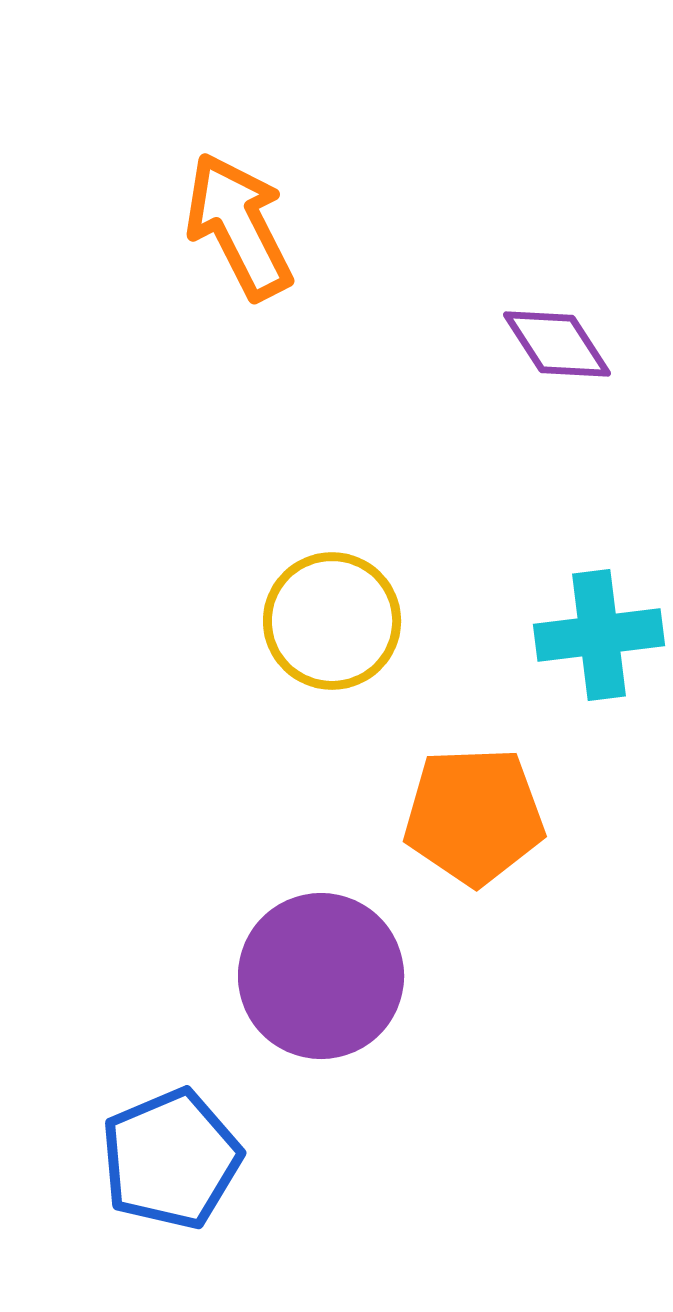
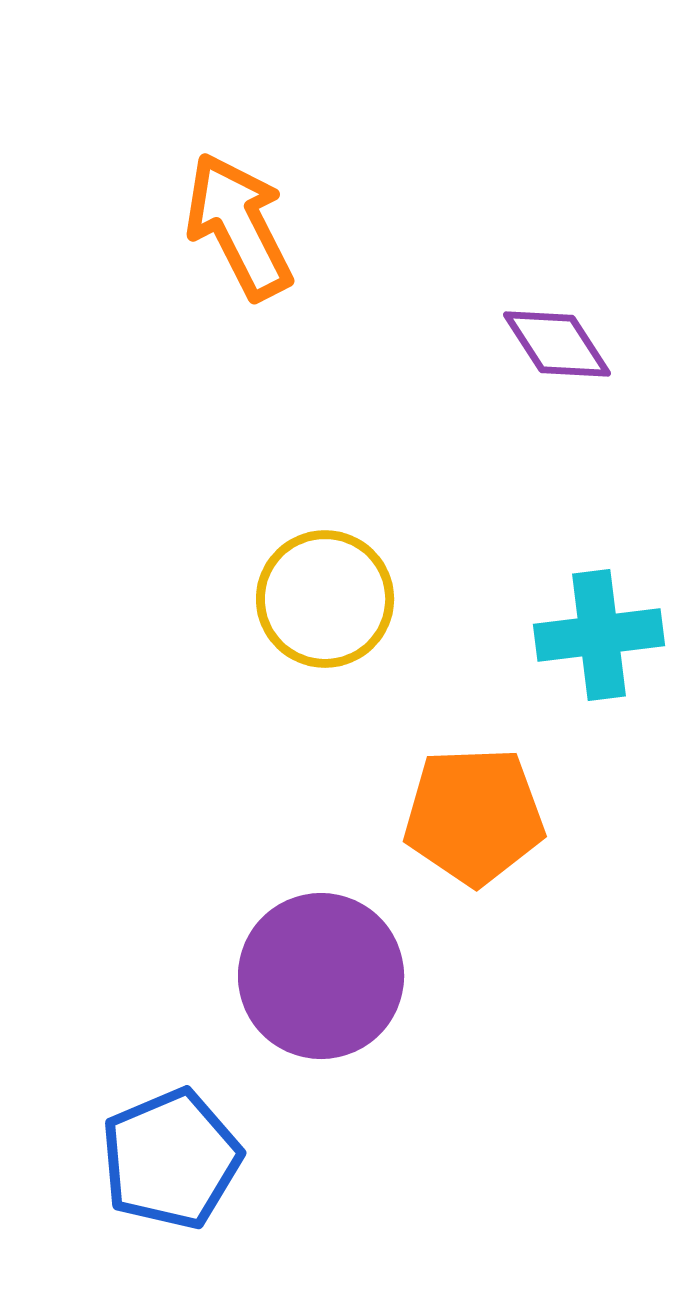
yellow circle: moved 7 px left, 22 px up
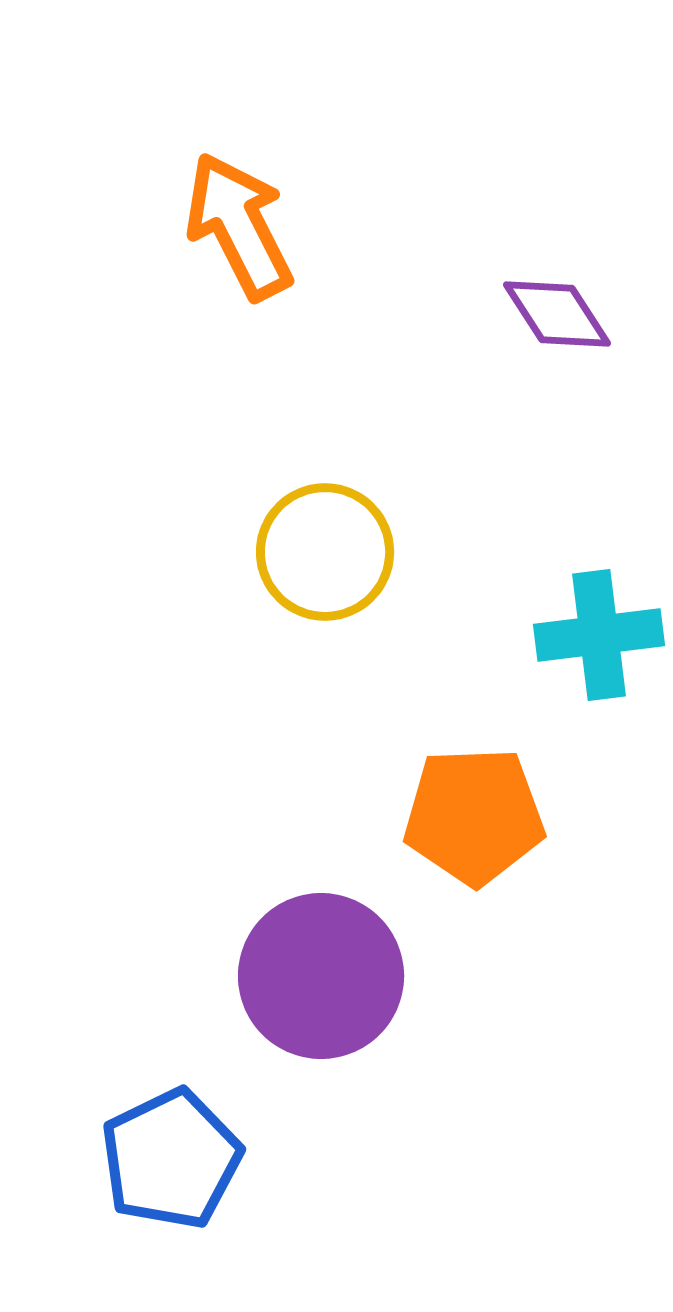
purple diamond: moved 30 px up
yellow circle: moved 47 px up
blue pentagon: rotated 3 degrees counterclockwise
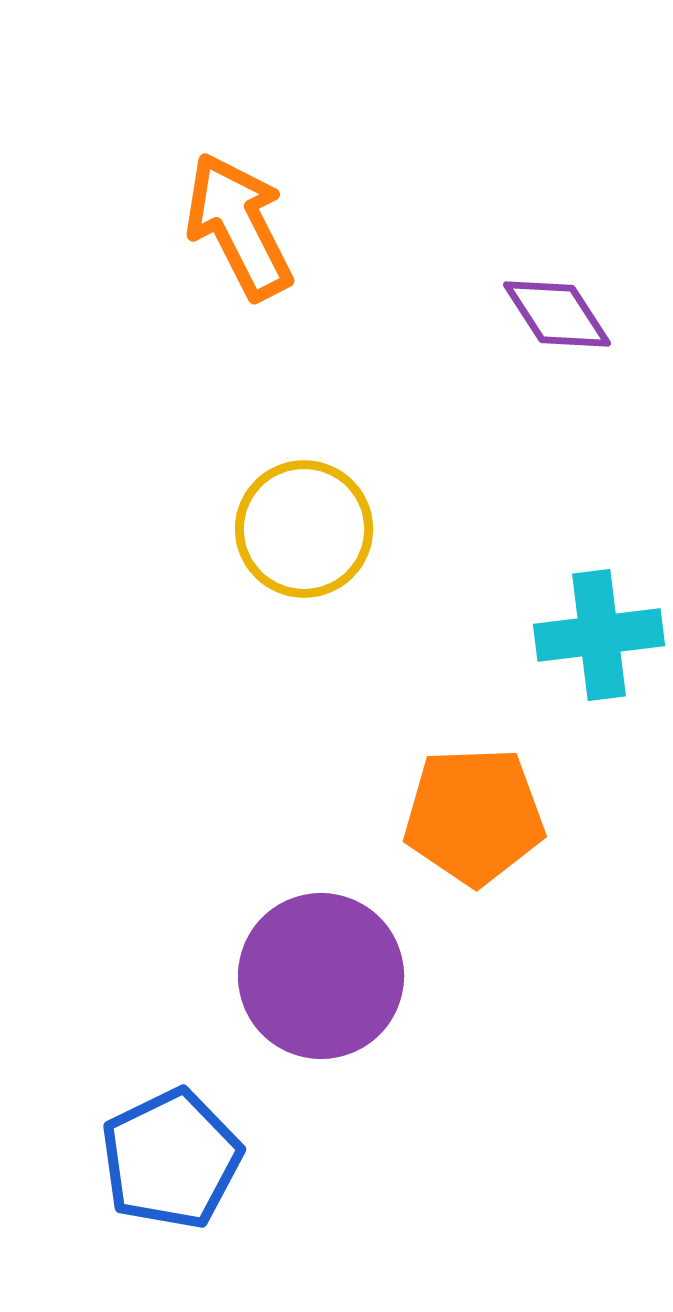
yellow circle: moved 21 px left, 23 px up
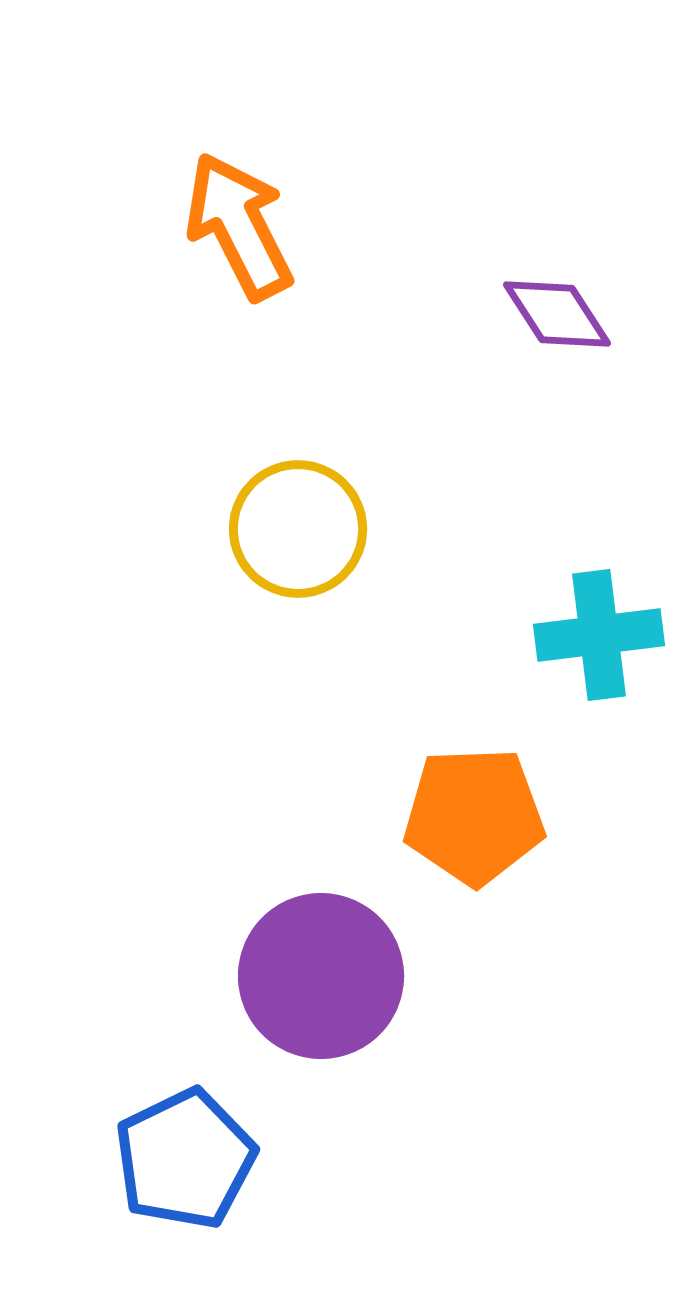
yellow circle: moved 6 px left
blue pentagon: moved 14 px right
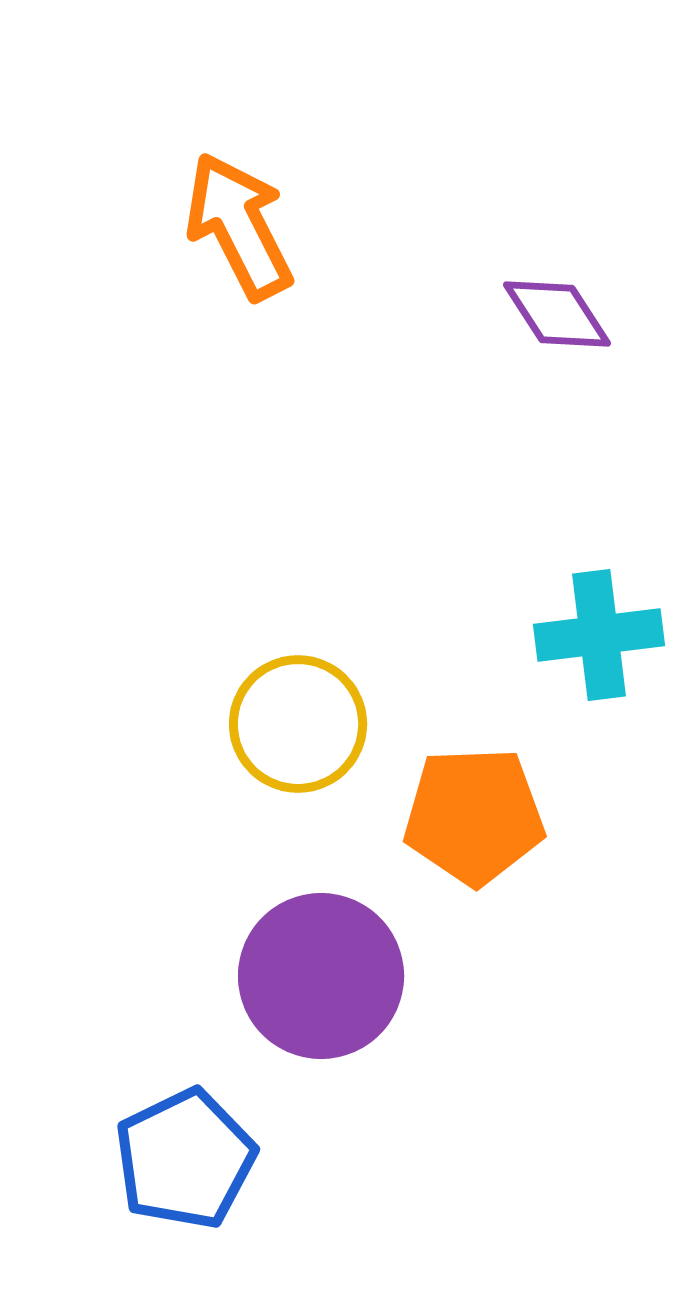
yellow circle: moved 195 px down
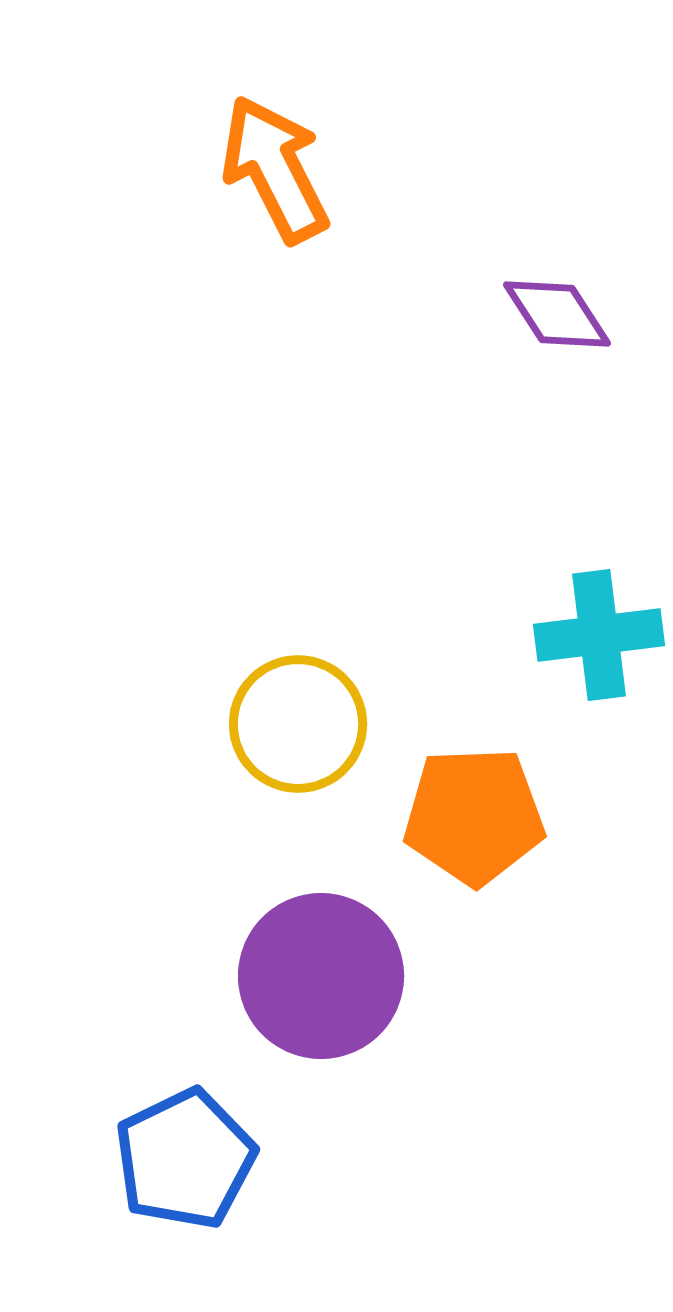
orange arrow: moved 36 px right, 57 px up
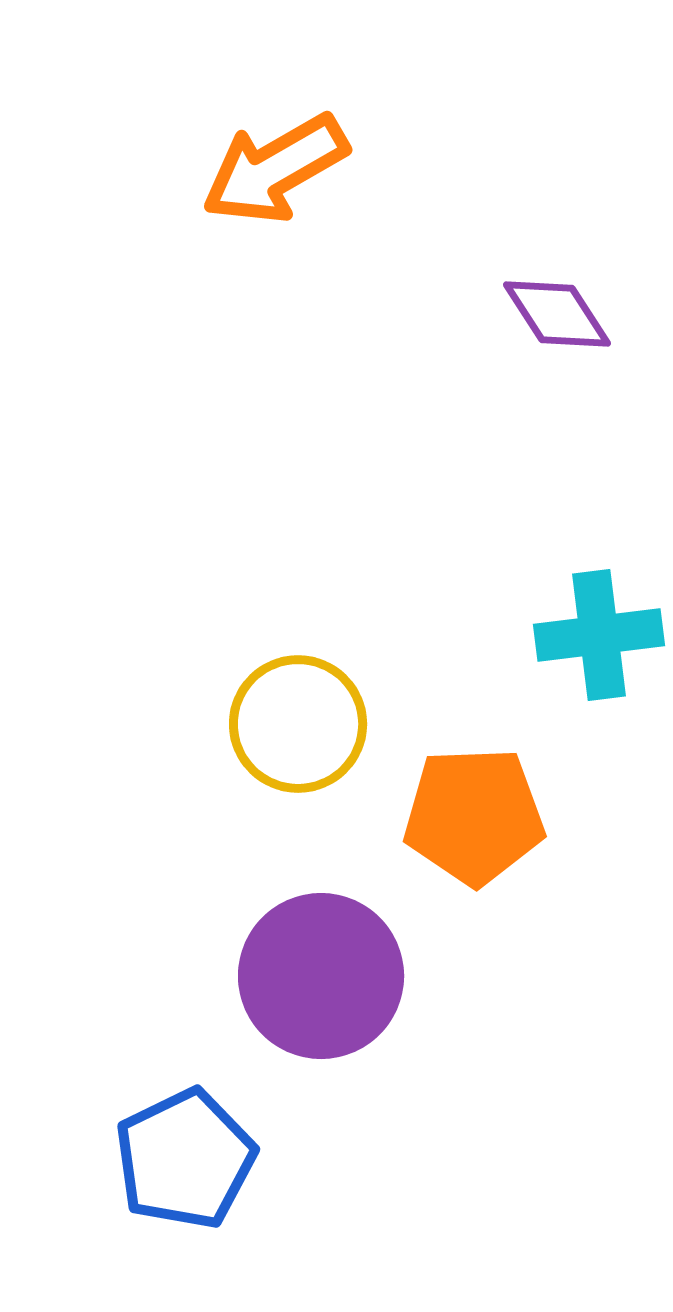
orange arrow: rotated 93 degrees counterclockwise
